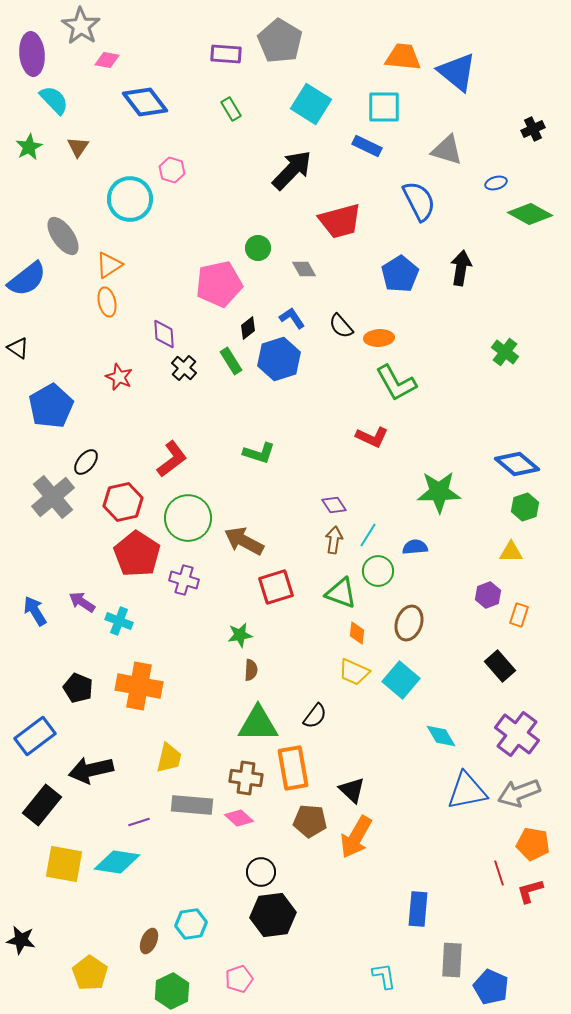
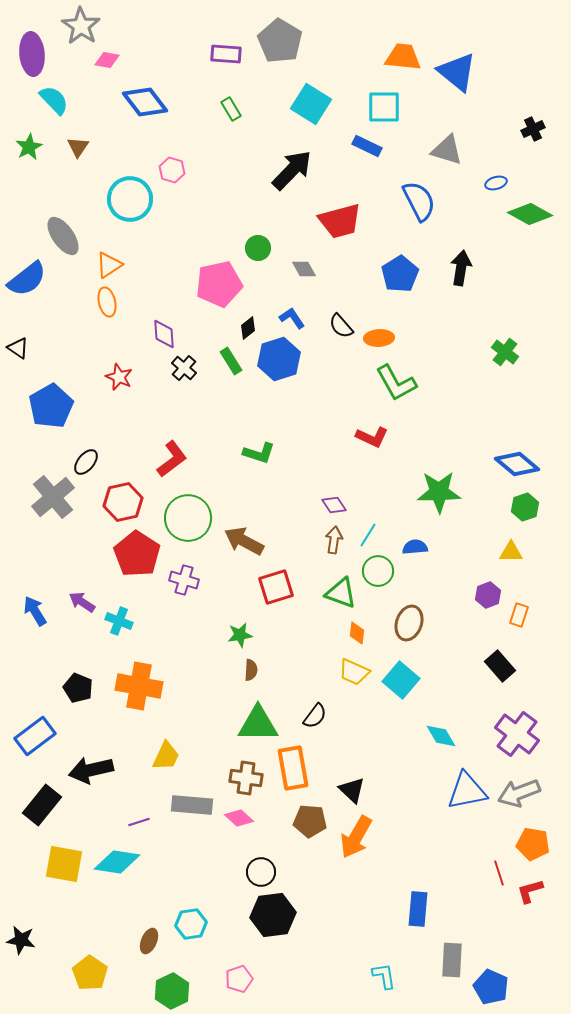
yellow trapezoid at (169, 758): moved 3 px left, 2 px up; rotated 12 degrees clockwise
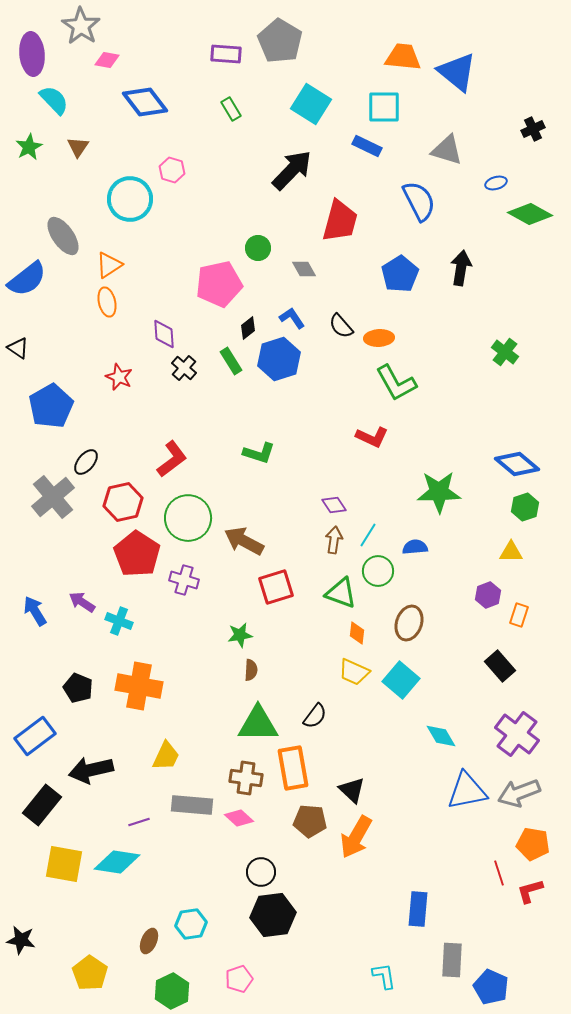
red trapezoid at (340, 221): rotated 60 degrees counterclockwise
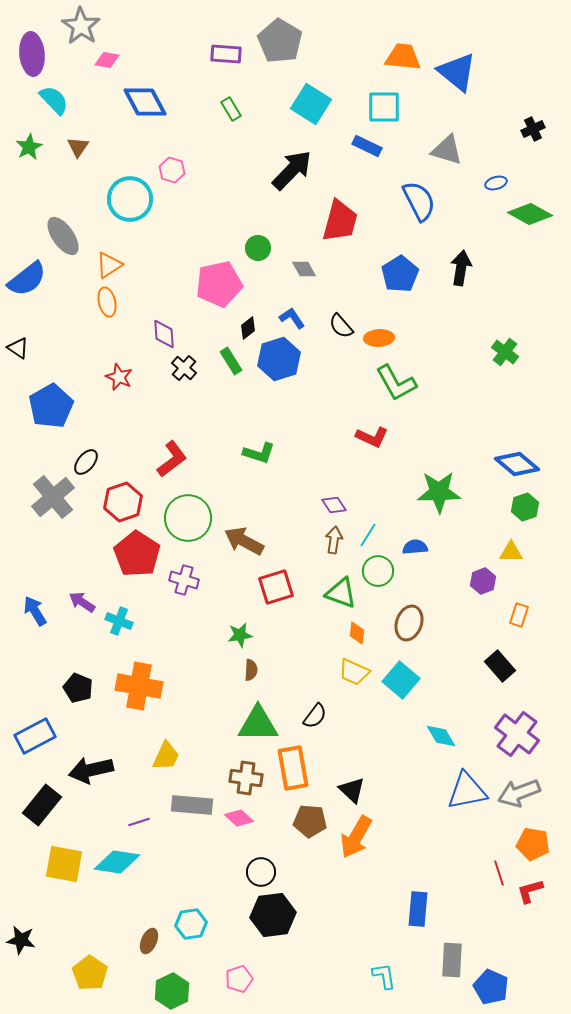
blue diamond at (145, 102): rotated 9 degrees clockwise
red hexagon at (123, 502): rotated 6 degrees counterclockwise
purple hexagon at (488, 595): moved 5 px left, 14 px up
blue rectangle at (35, 736): rotated 9 degrees clockwise
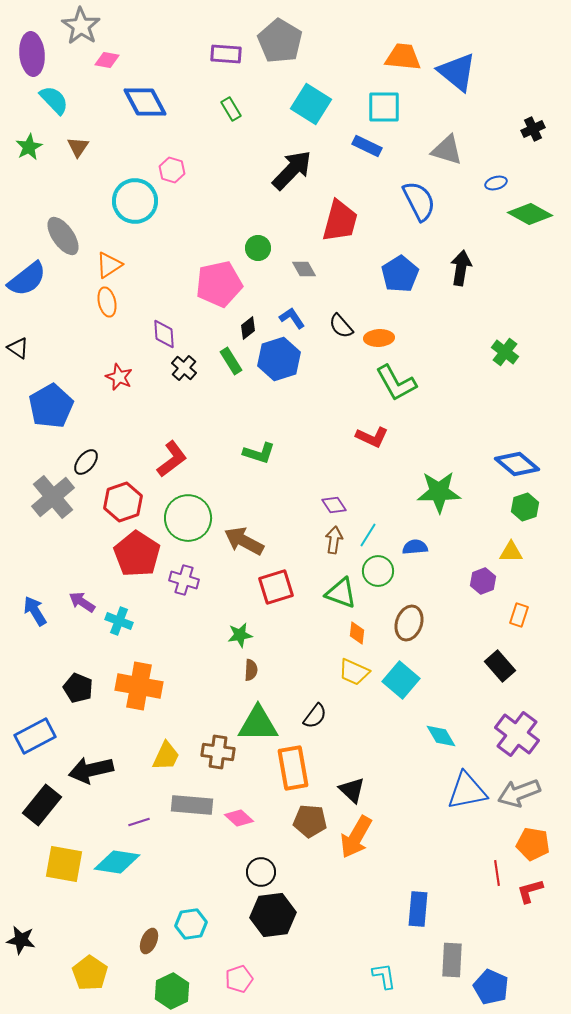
cyan circle at (130, 199): moved 5 px right, 2 px down
brown cross at (246, 778): moved 28 px left, 26 px up
red line at (499, 873): moved 2 px left; rotated 10 degrees clockwise
